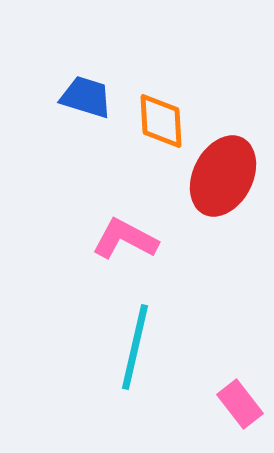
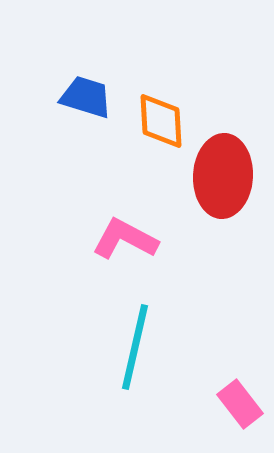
red ellipse: rotated 24 degrees counterclockwise
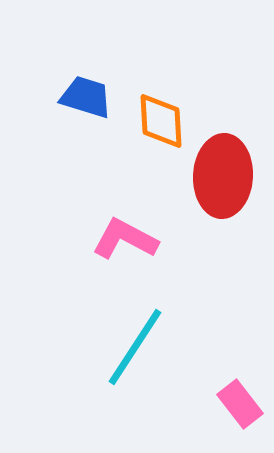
cyan line: rotated 20 degrees clockwise
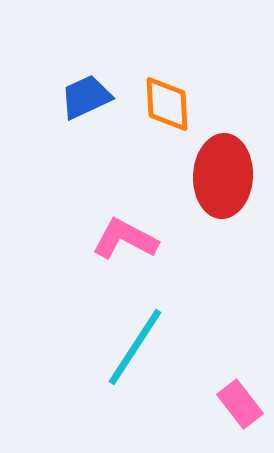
blue trapezoid: rotated 42 degrees counterclockwise
orange diamond: moved 6 px right, 17 px up
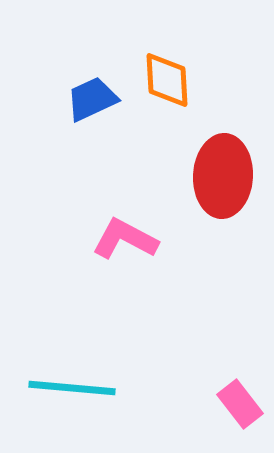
blue trapezoid: moved 6 px right, 2 px down
orange diamond: moved 24 px up
cyan line: moved 63 px left, 41 px down; rotated 62 degrees clockwise
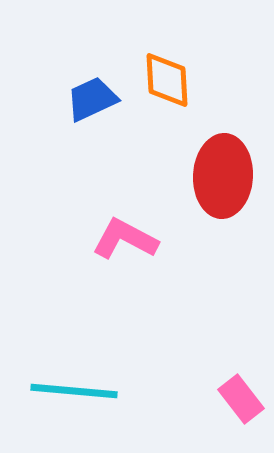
cyan line: moved 2 px right, 3 px down
pink rectangle: moved 1 px right, 5 px up
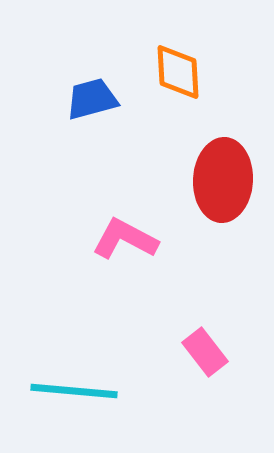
orange diamond: moved 11 px right, 8 px up
blue trapezoid: rotated 10 degrees clockwise
red ellipse: moved 4 px down
pink rectangle: moved 36 px left, 47 px up
